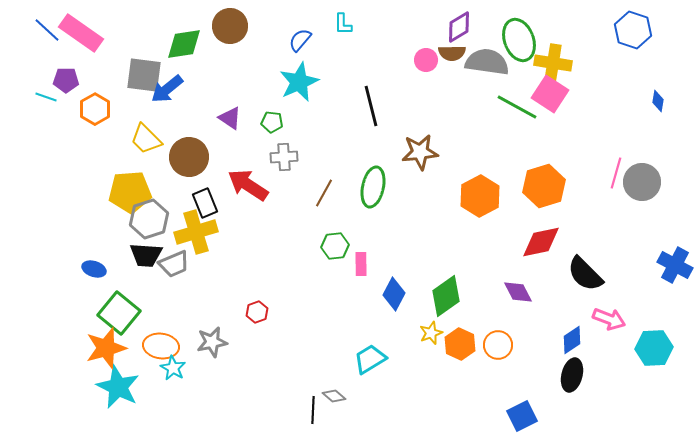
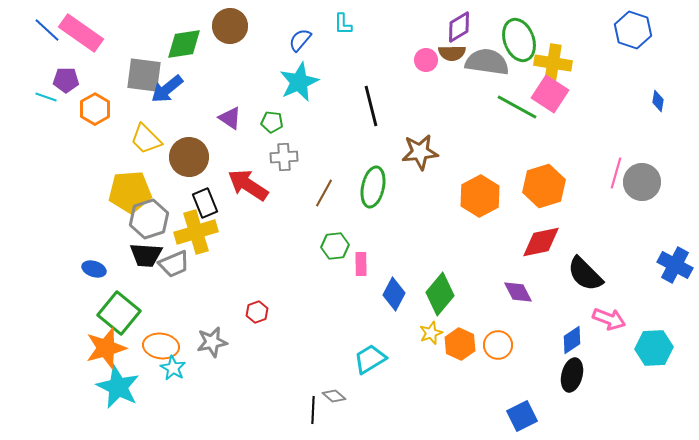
green diamond at (446, 296): moved 6 px left, 2 px up; rotated 15 degrees counterclockwise
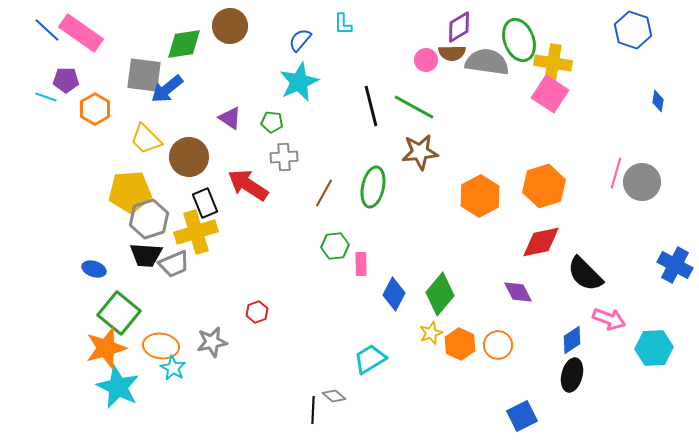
green line at (517, 107): moved 103 px left
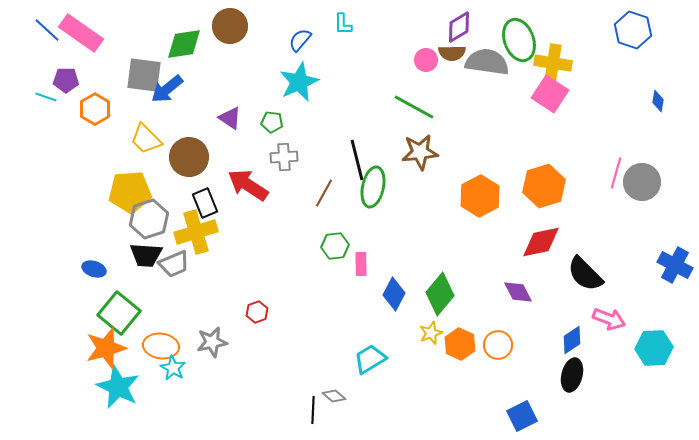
black line at (371, 106): moved 14 px left, 54 px down
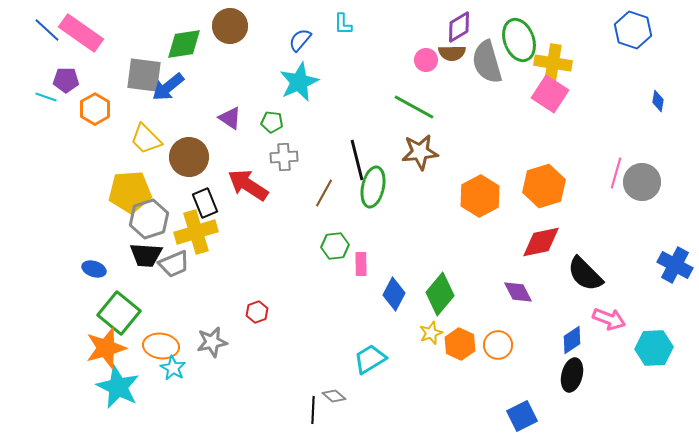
gray semicircle at (487, 62): rotated 114 degrees counterclockwise
blue arrow at (167, 89): moved 1 px right, 2 px up
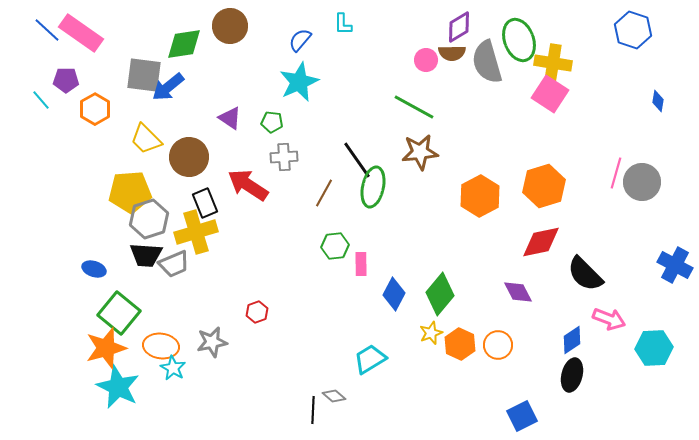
cyan line at (46, 97): moved 5 px left, 3 px down; rotated 30 degrees clockwise
black line at (357, 160): rotated 21 degrees counterclockwise
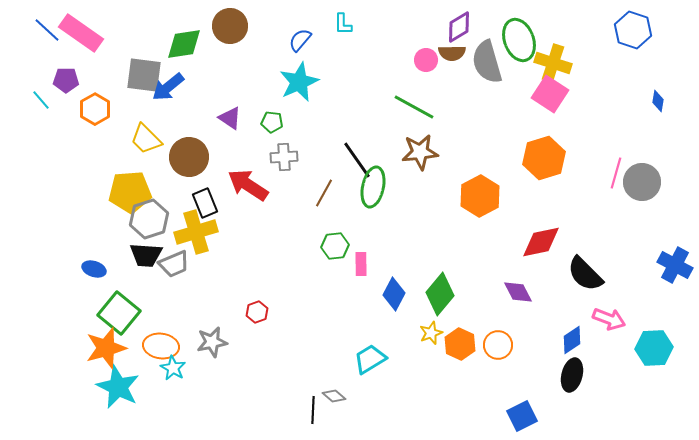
yellow cross at (553, 63): rotated 9 degrees clockwise
orange hexagon at (544, 186): moved 28 px up
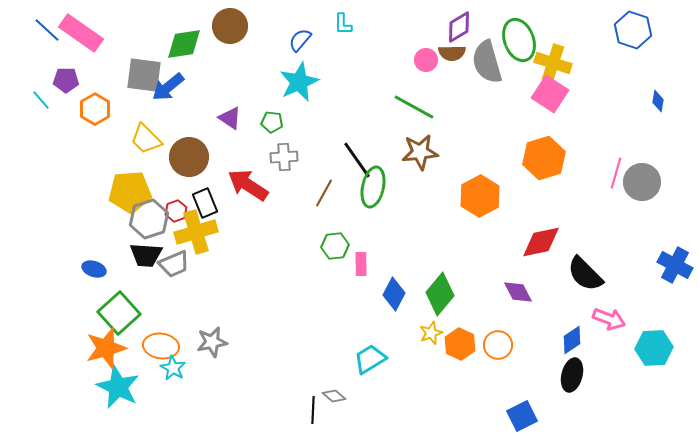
red hexagon at (257, 312): moved 81 px left, 101 px up
green square at (119, 313): rotated 9 degrees clockwise
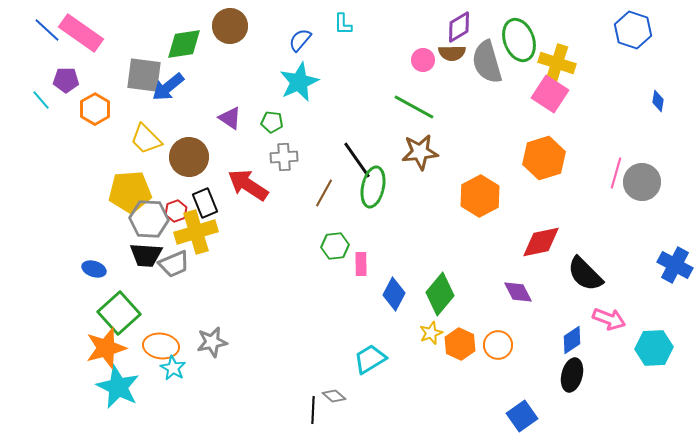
pink circle at (426, 60): moved 3 px left
yellow cross at (553, 63): moved 4 px right
gray hexagon at (149, 219): rotated 21 degrees clockwise
blue square at (522, 416): rotated 8 degrees counterclockwise
